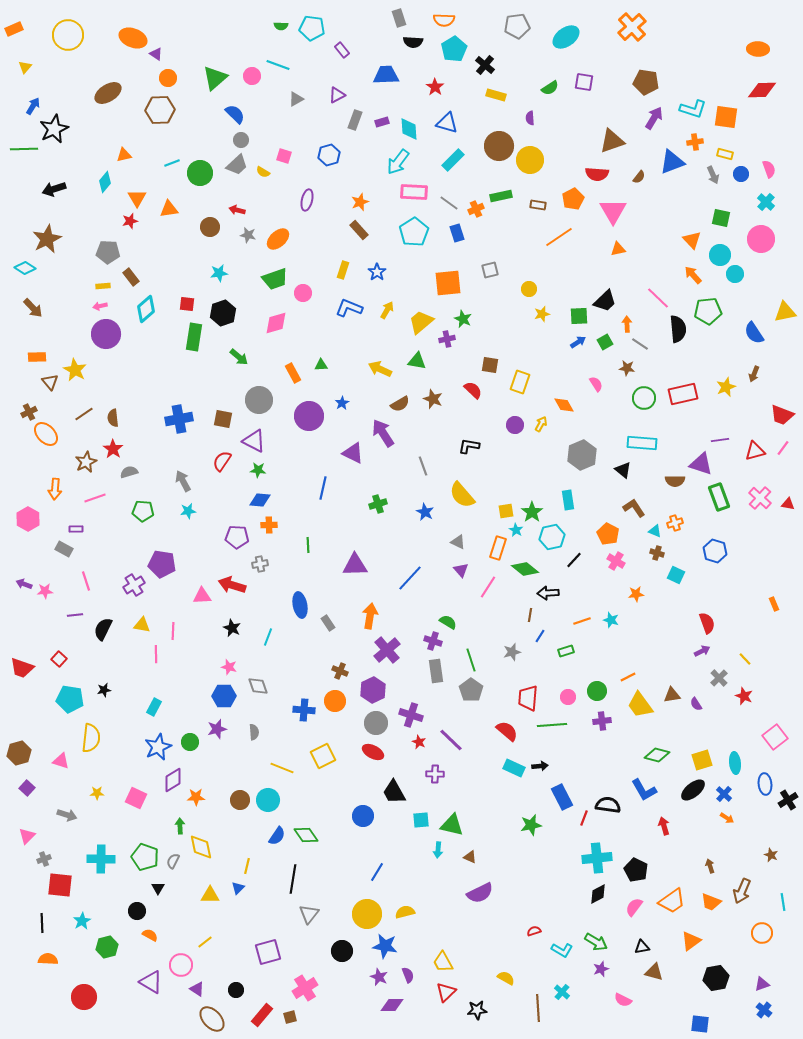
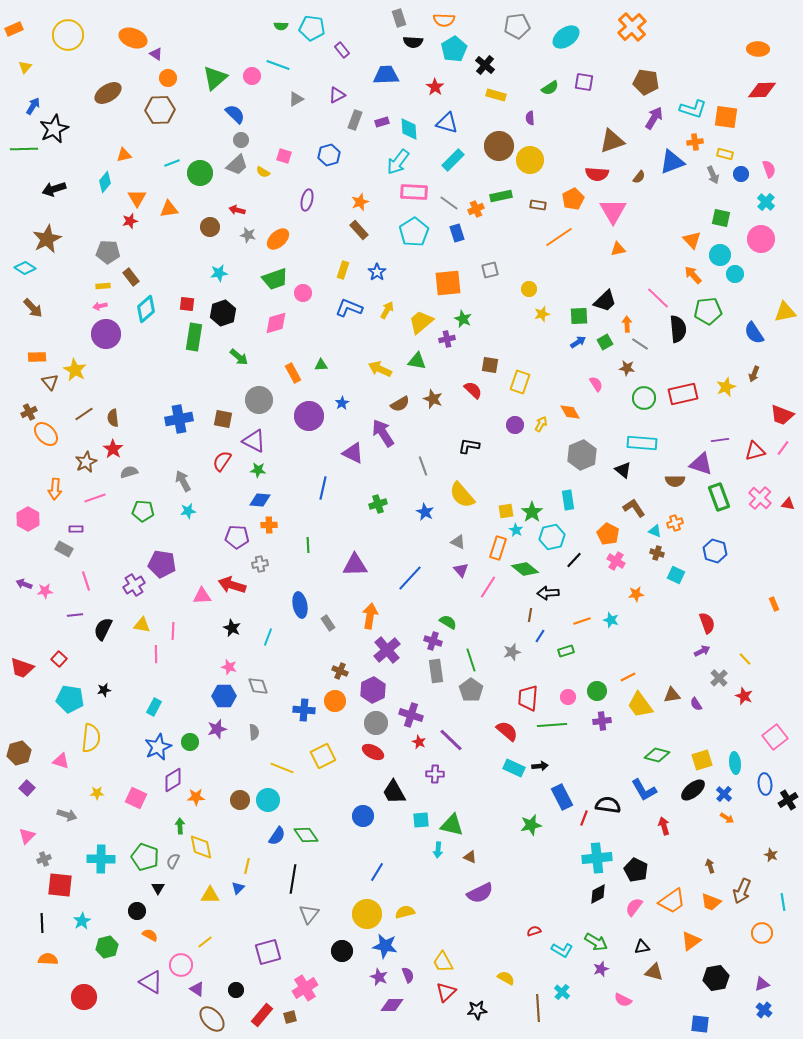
orange diamond at (564, 405): moved 6 px right, 7 px down
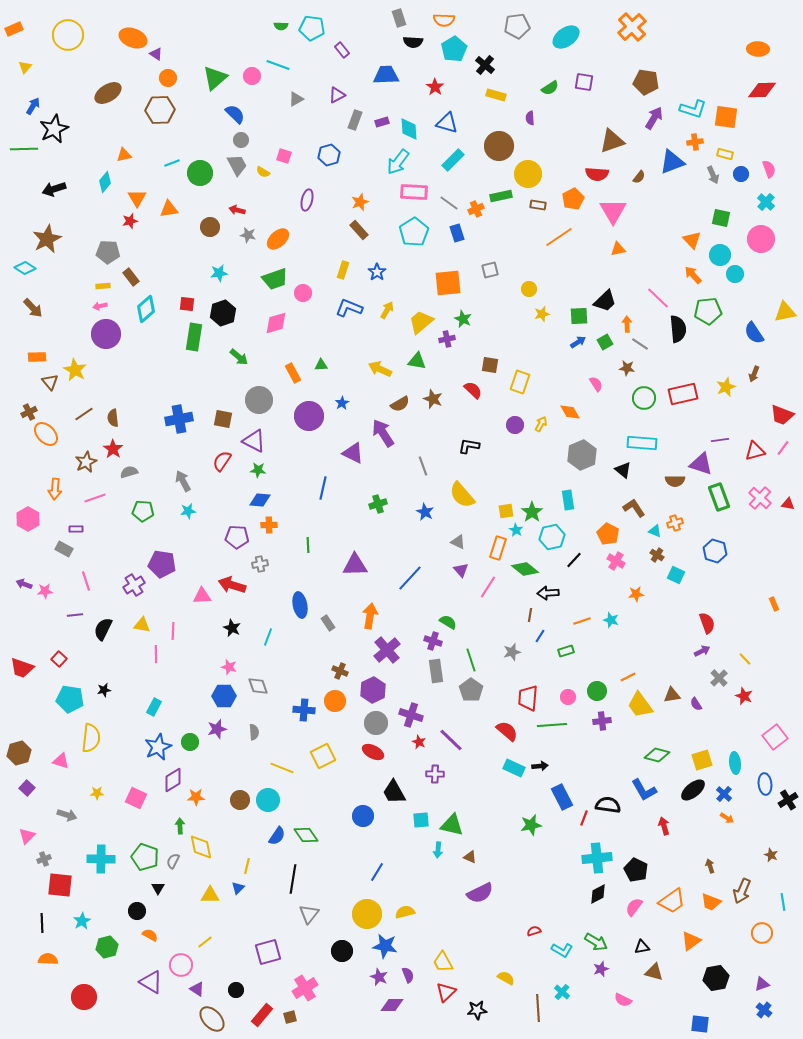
yellow circle at (530, 160): moved 2 px left, 14 px down
gray trapezoid at (237, 165): rotated 75 degrees counterclockwise
brown cross at (657, 553): moved 2 px down; rotated 16 degrees clockwise
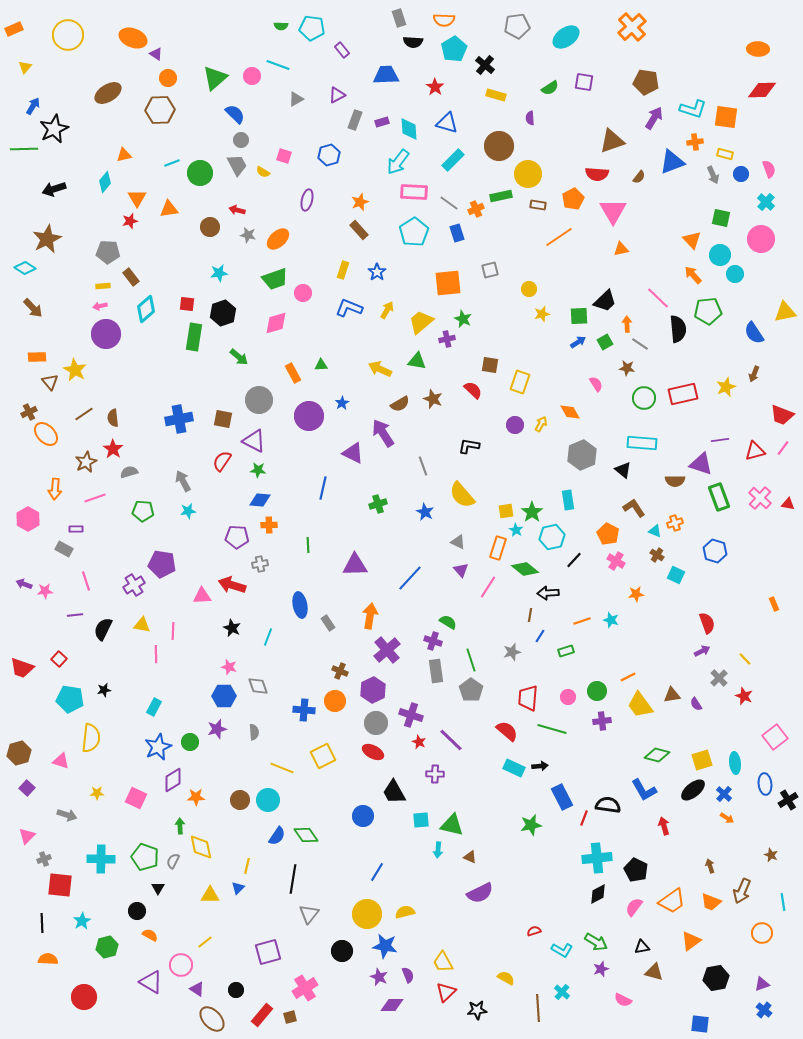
orange triangle at (618, 249): moved 3 px right
green line at (552, 725): moved 4 px down; rotated 20 degrees clockwise
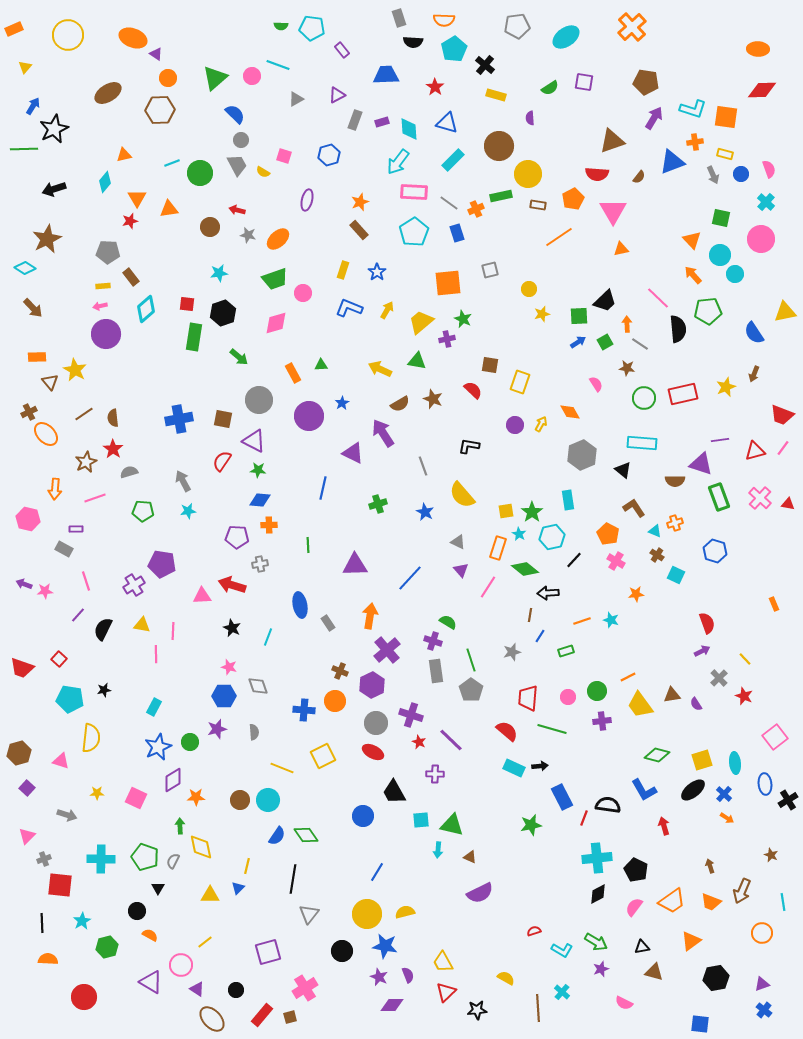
pink hexagon at (28, 519): rotated 15 degrees counterclockwise
cyan star at (516, 530): moved 3 px right, 4 px down
purple line at (75, 615): moved 3 px right; rotated 42 degrees counterclockwise
purple hexagon at (373, 690): moved 1 px left, 5 px up
pink semicircle at (623, 1000): moved 1 px right, 3 px down
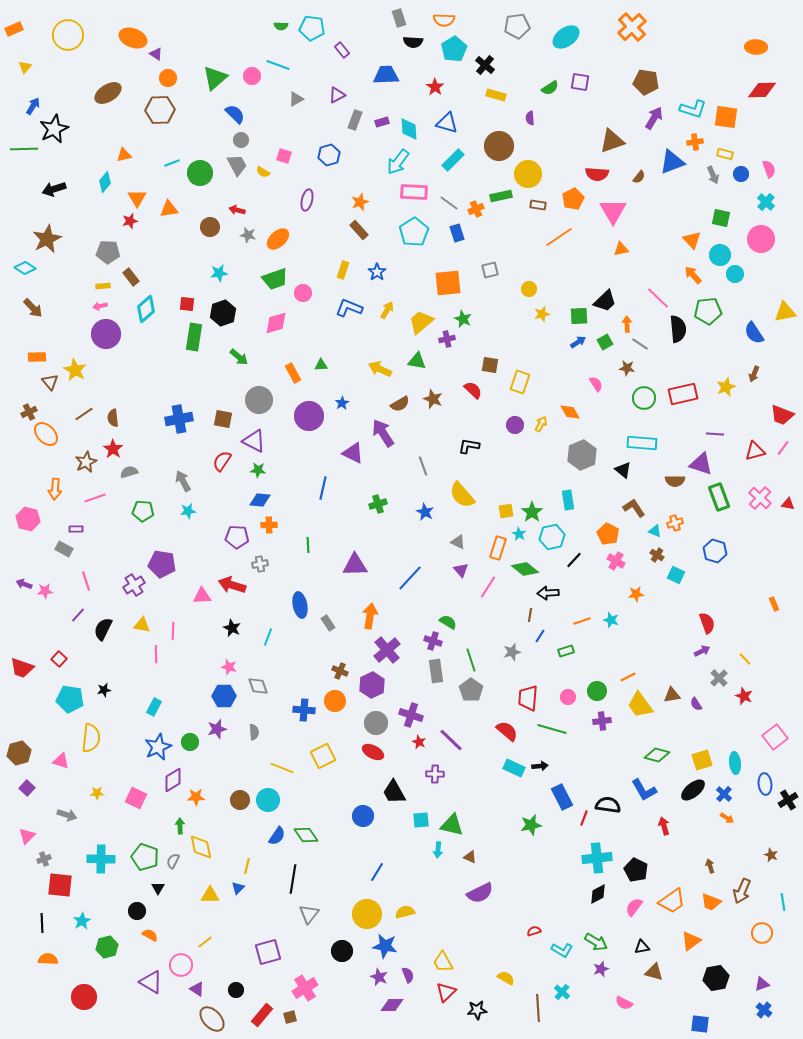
orange ellipse at (758, 49): moved 2 px left, 2 px up
purple square at (584, 82): moved 4 px left
purple line at (720, 440): moved 5 px left, 6 px up; rotated 12 degrees clockwise
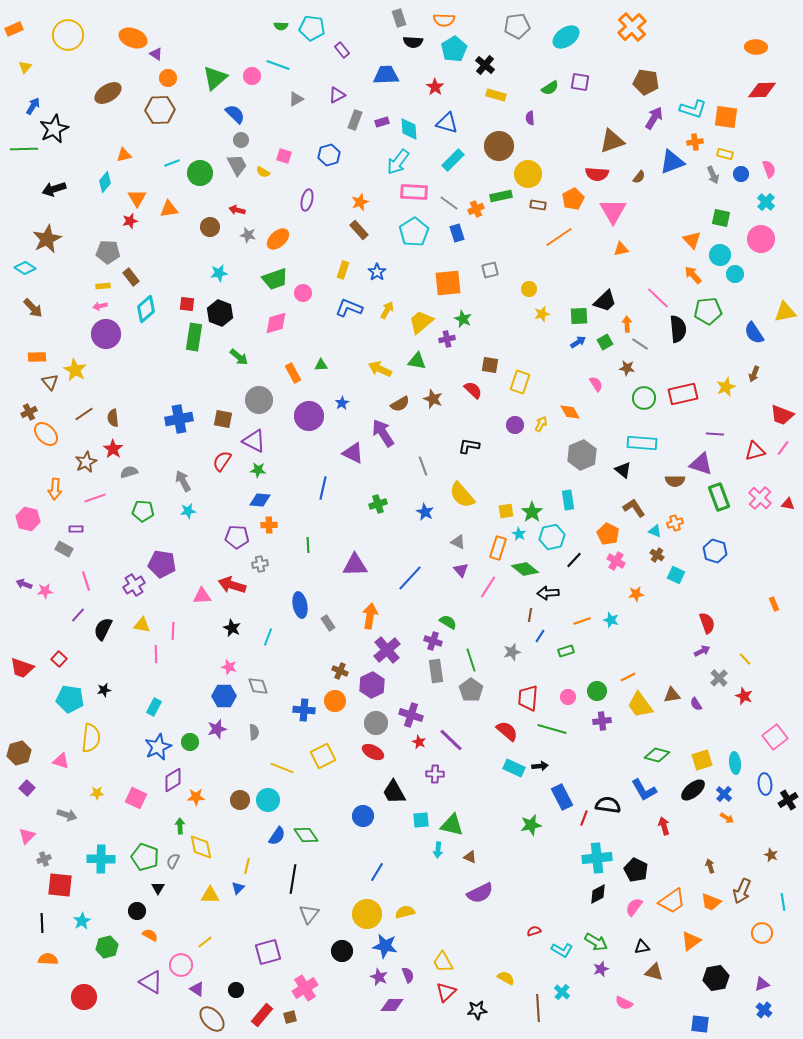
black hexagon at (223, 313): moved 3 px left; rotated 20 degrees counterclockwise
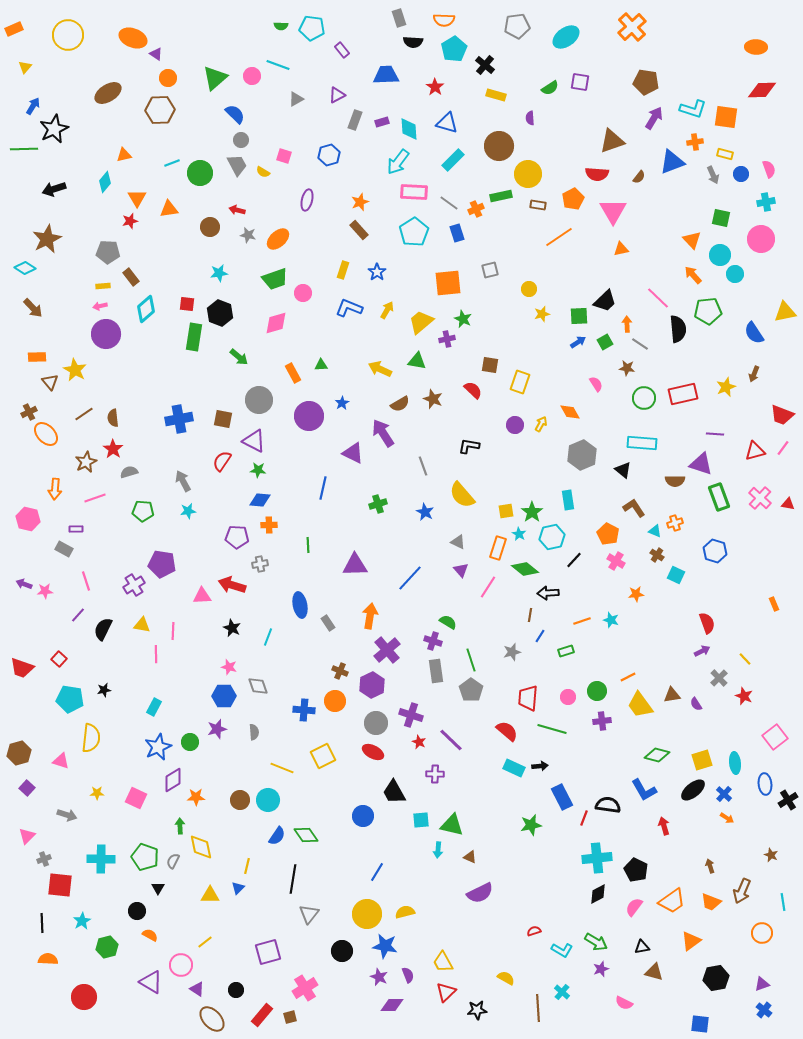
cyan cross at (766, 202): rotated 36 degrees clockwise
